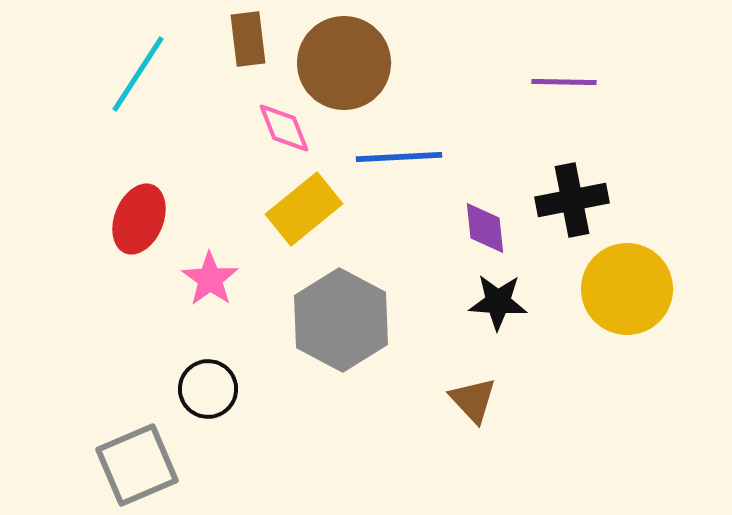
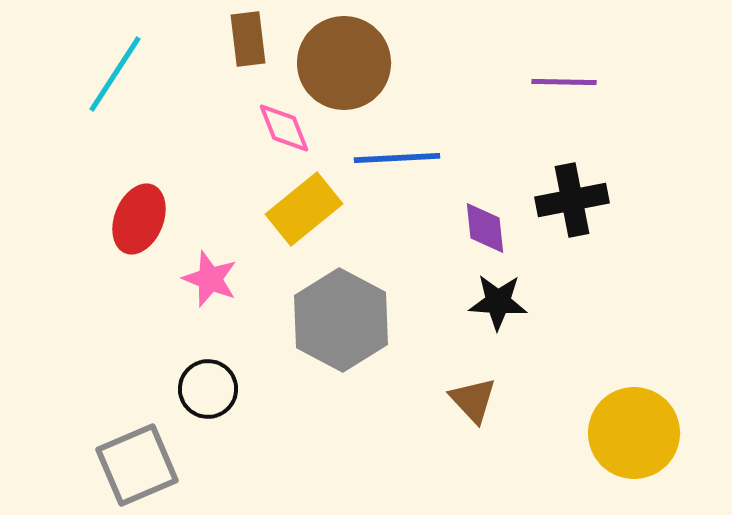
cyan line: moved 23 px left
blue line: moved 2 px left, 1 px down
pink star: rotated 14 degrees counterclockwise
yellow circle: moved 7 px right, 144 px down
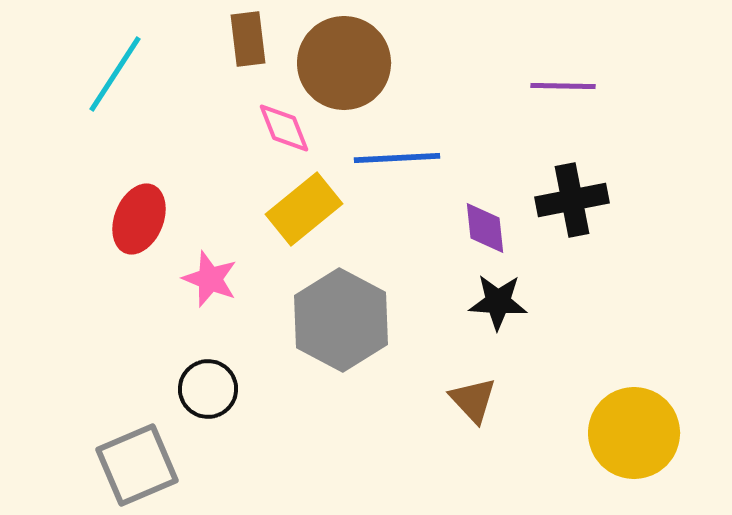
purple line: moved 1 px left, 4 px down
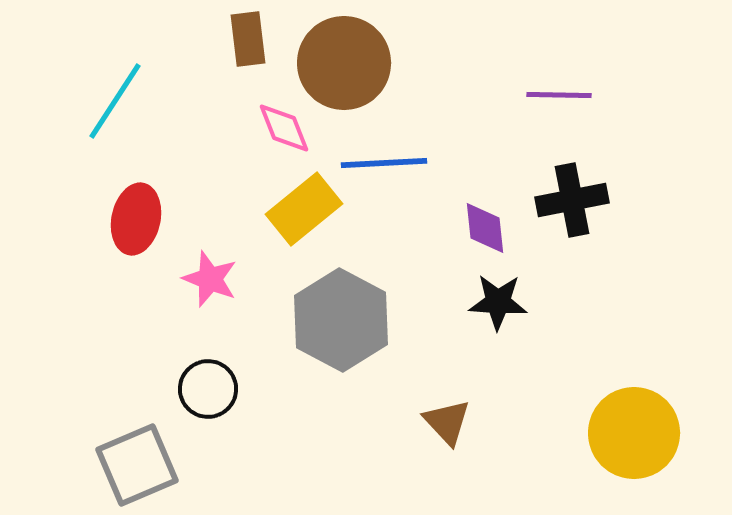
cyan line: moved 27 px down
purple line: moved 4 px left, 9 px down
blue line: moved 13 px left, 5 px down
red ellipse: moved 3 px left; rotated 10 degrees counterclockwise
brown triangle: moved 26 px left, 22 px down
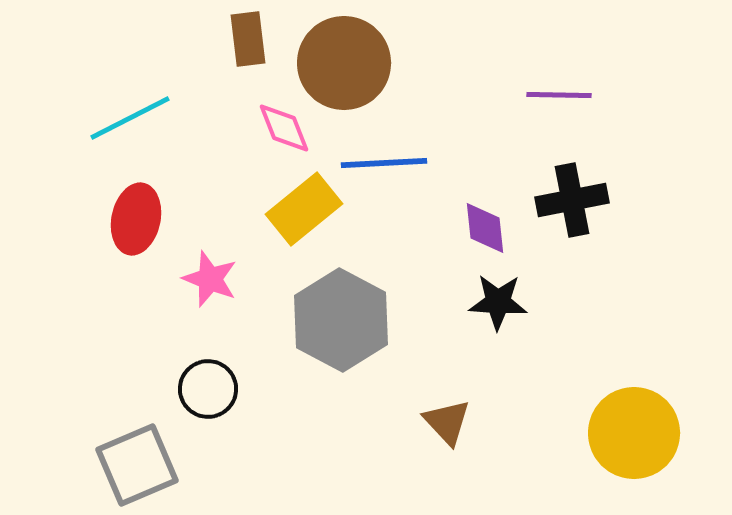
cyan line: moved 15 px right, 17 px down; rotated 30 degrees clockwise
